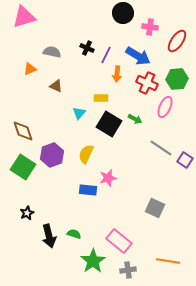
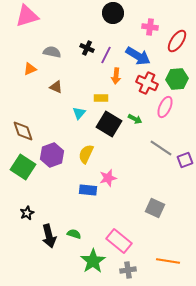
black circle: moved 10 px left
pink triangle: moved 3 px right, 1 px up
orange arrow: moved 1 px left, 2 px down
brown triangle: moved 1 px down
purple square: rotated 35 degrees clockwise
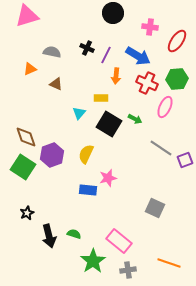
brown triangle: moved 3 px up
brown diamond: moved 3 px right, 6 px down
orange line: moved 1 px right, 2 px down; rotated 10 degrees clockwise
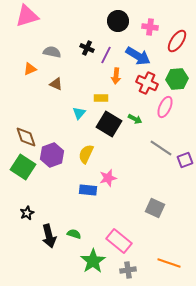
black circle: moved 5 px right, 8 px down
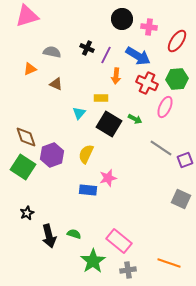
black circle: moved 4 px right, 2 px up
pink cross: moved 1 px left
gray square: moved 26 px right, 9 px up
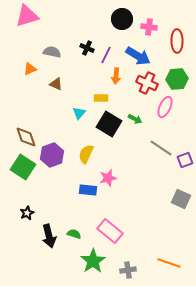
red ellipse: rotated 35 degrees counterclockwise
pink rectangle: moved 9 px left, 10 px up
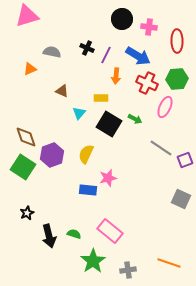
brown triangle: moved 6 px right, 7 px down
